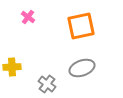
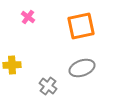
yellow cross: moved 2 px up
gray cross: moved 1 px right, 2 px down
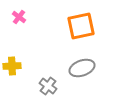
pink cross: moved 9 px left
yellow cross: moved 1 px down
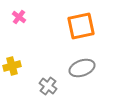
yellow cross: rotated 12 degrees counterclockwise
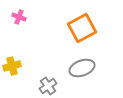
pink cross: rotated 16 degrees counterclockwise
orange square: moved 1 px right, 2 px down; rotated 16 degrees counterclockwise
gray cross: rotated 18 degrees clockwise
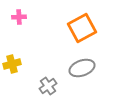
pink cross: rotated 24 degrees counterclockwise
yellow cross: moved 2 px up
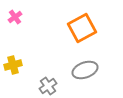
pink cross: moved 4 px left; rotated 32 degrees counterclockwise
yellow cross: moved 1 px right, 1 px down
gray ellipse: moved 3 px right, 2 px down
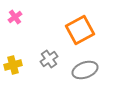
orange square: moved 2 px left, 2 px down
gray cross: moved 1 px right, 27 px up
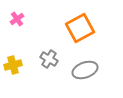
pink cross: moved 2 px right, 2 px down
orange square: moved 2 px up
gray cross: rotated 24 degrees counterclockwise
